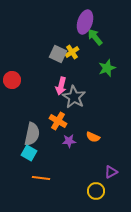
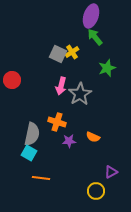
purple ellipse: moved 6 px right, 6 px up
gray star: moved 6 px right, 3 px up; rotated 10 degrees clockwise
orange cross: moved 1 px left, 1 px down; rotated 12 degrees counterclockwise
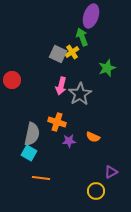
green arrow: moved 13 px left; rotated 18 degrees clockwise
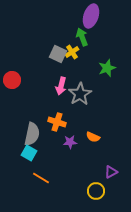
purple star: moved 1 px right, 1 px down
orange line: rotated 24 degrees clockwise
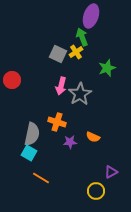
yellow cross: moved 4 px right
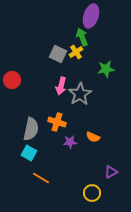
green star: moved 1 px left, 1 px down; rotated 12 degrees clockwise
gray semicircle: moved 1 px left, 5 px up
yellow circle: moved 4 px left, 2 px down
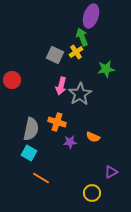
gray square: moved 3 px left, 1 px down
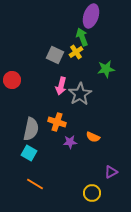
orange line: moved 6 px left, 6 px down
